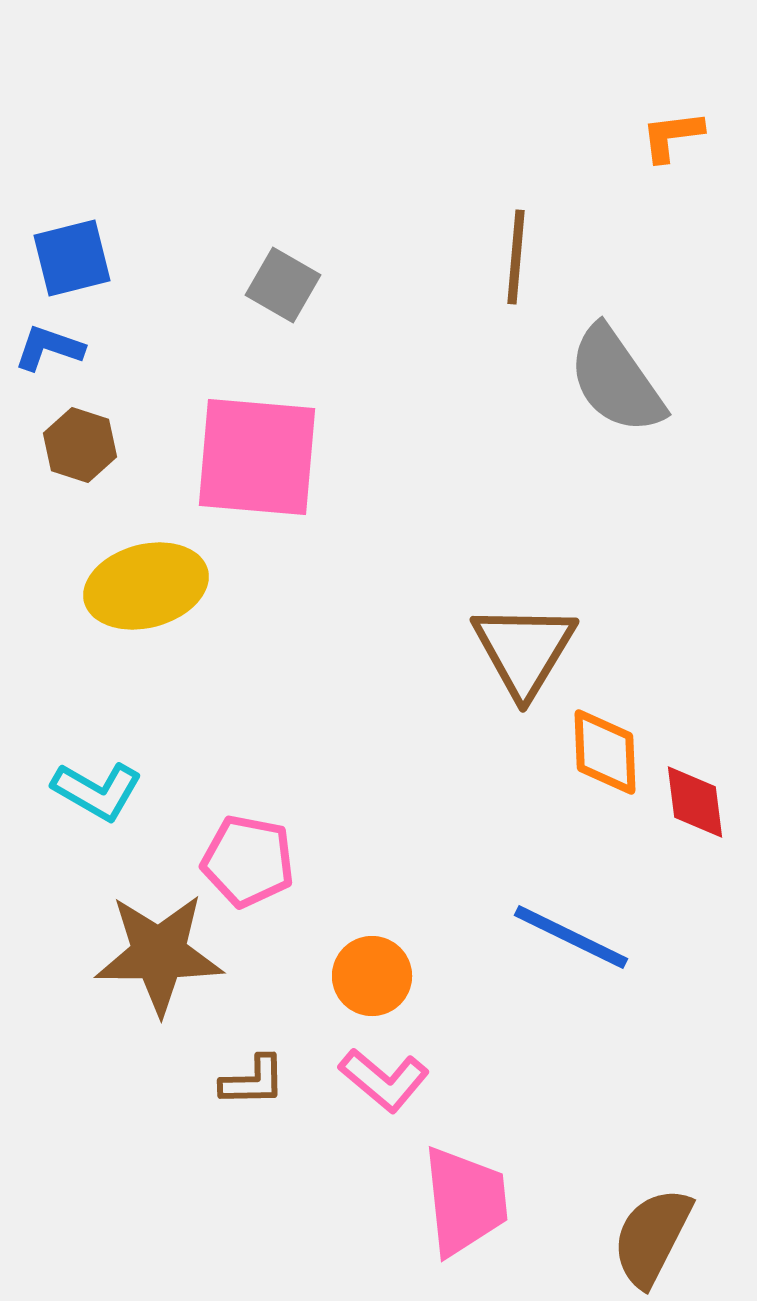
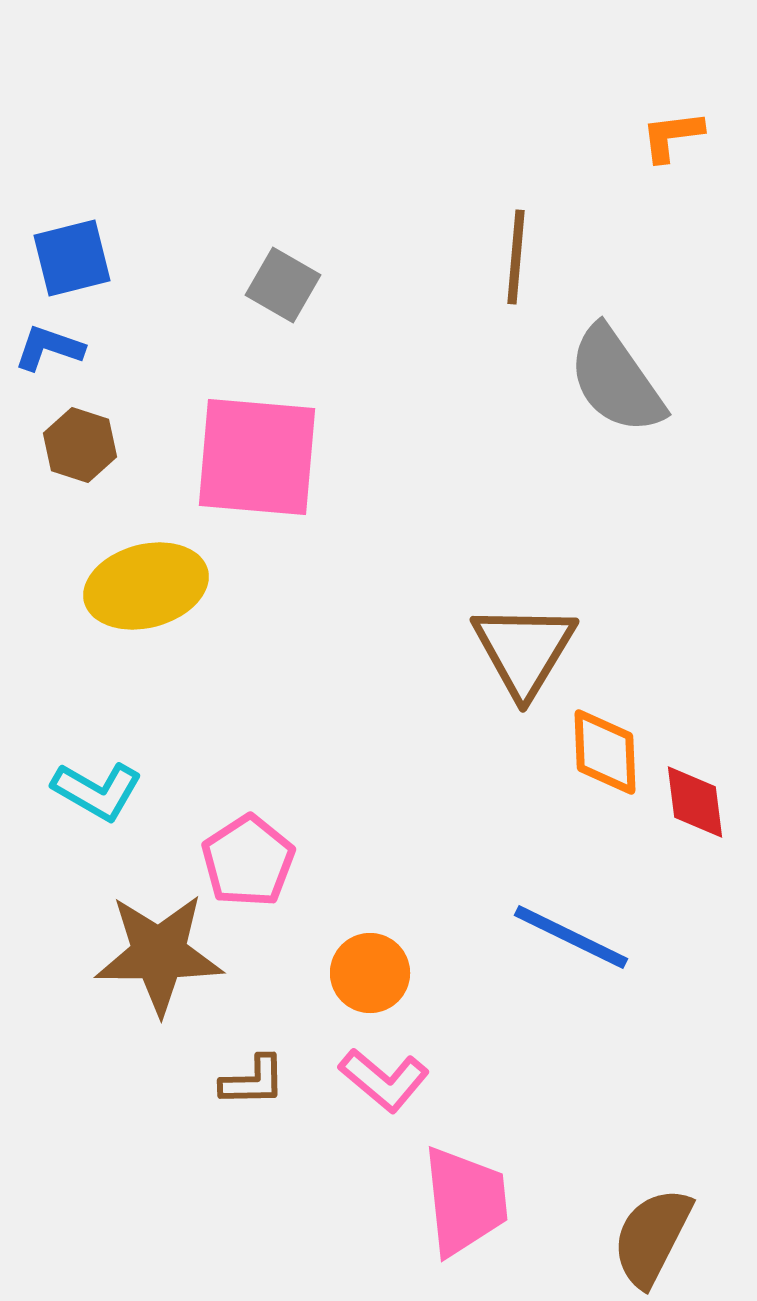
pink pentagon: rotated 28 degrees clockwise
orange circle: moved 2 px left, 3 px up
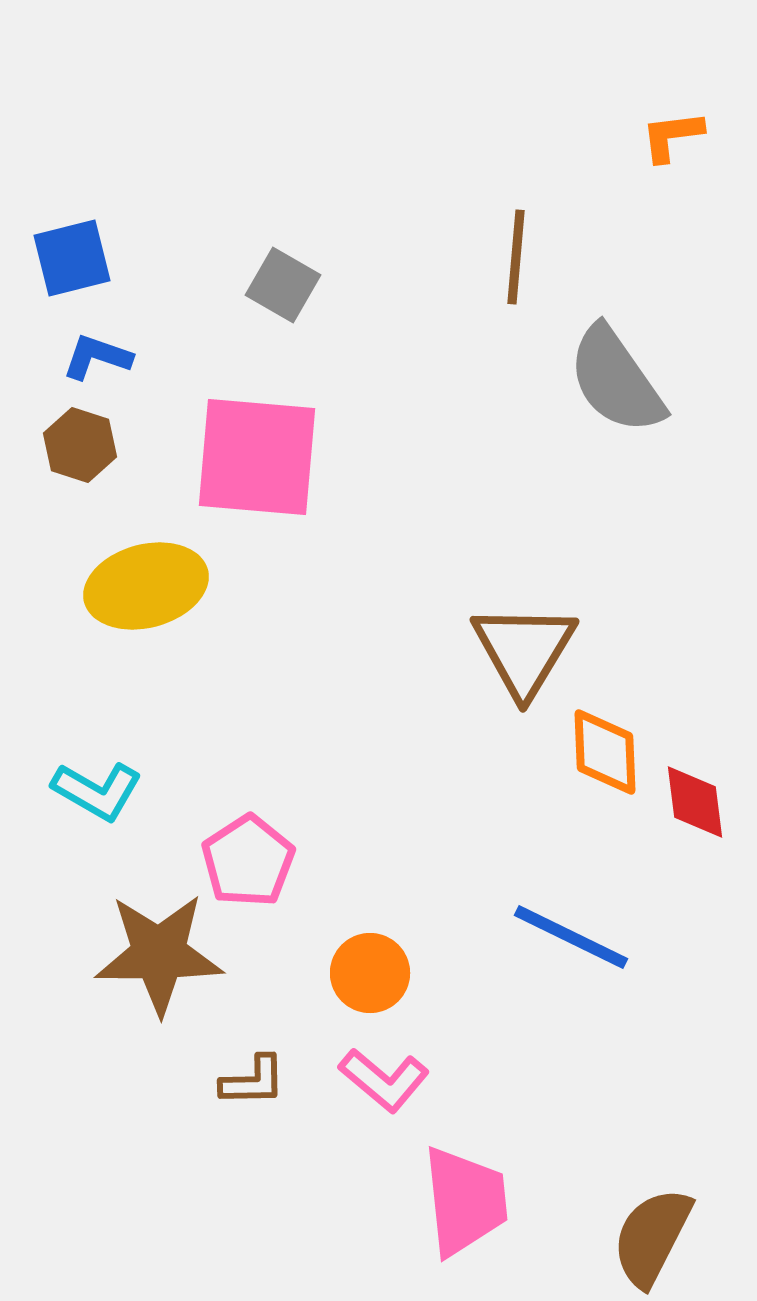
blue L-shape: moved 48 px right, 9 px down
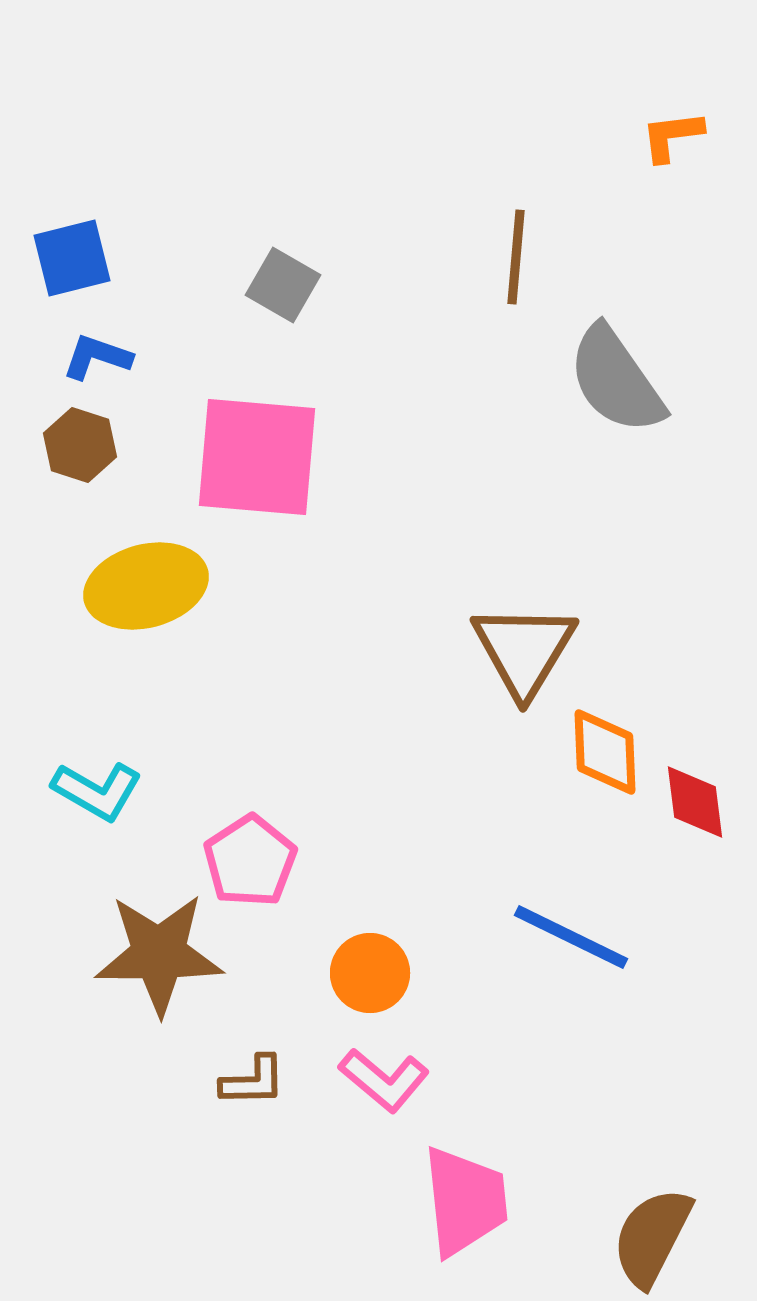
pink pentagon: moved 2 px right
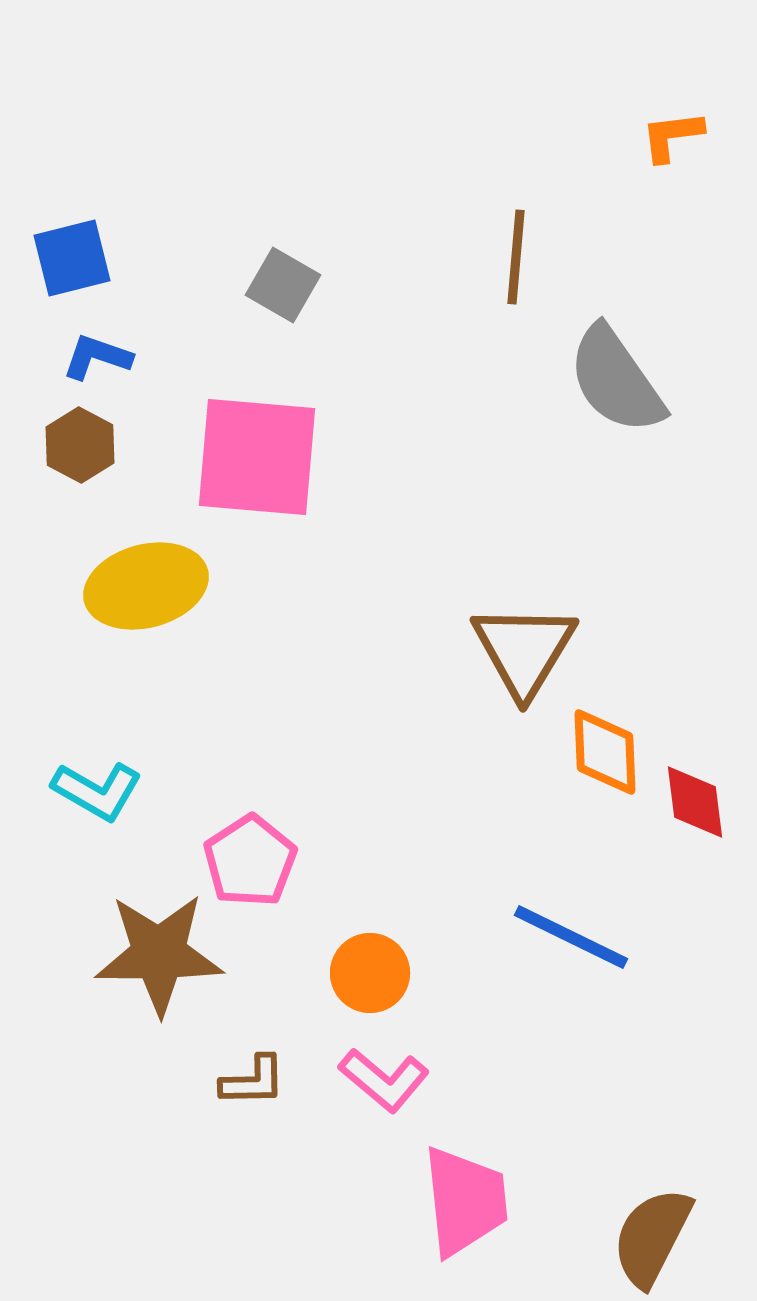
brown hexagon: rotated 10 degrees clockwise
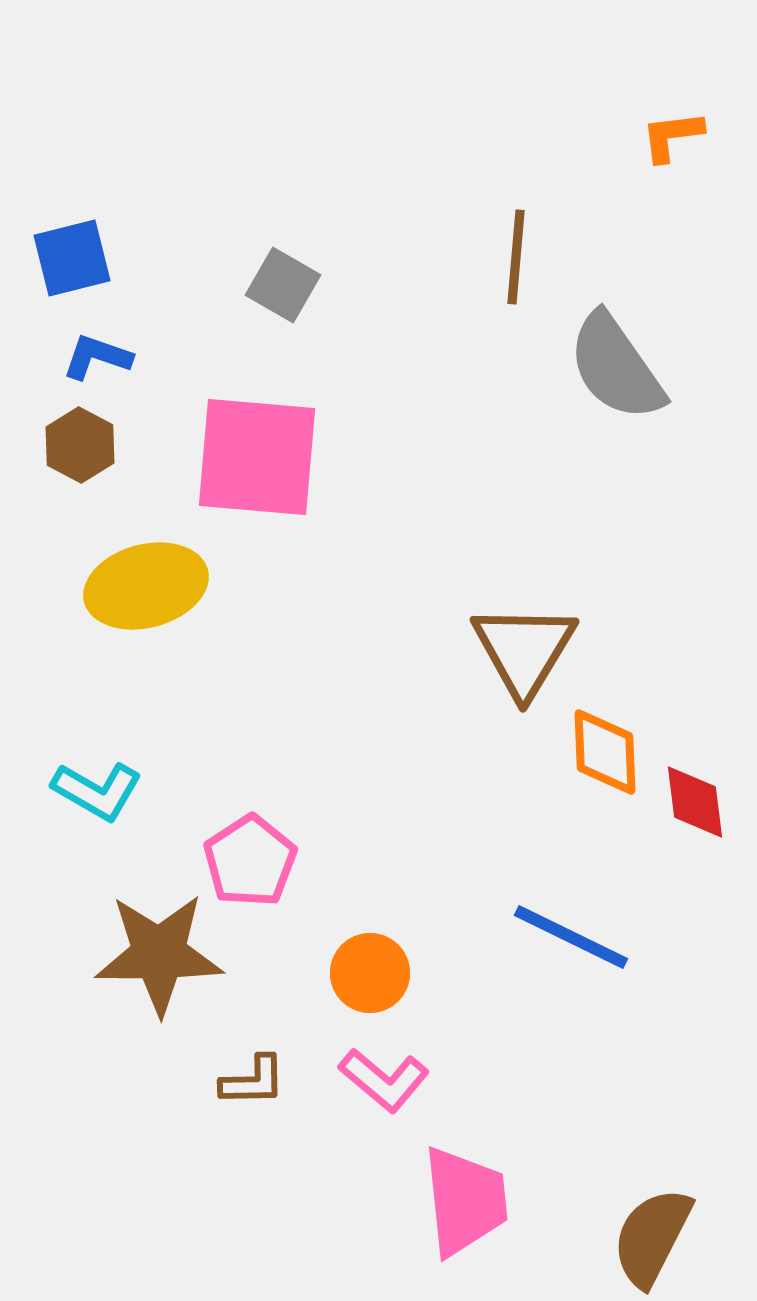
gray semicircle: moved 13 px up
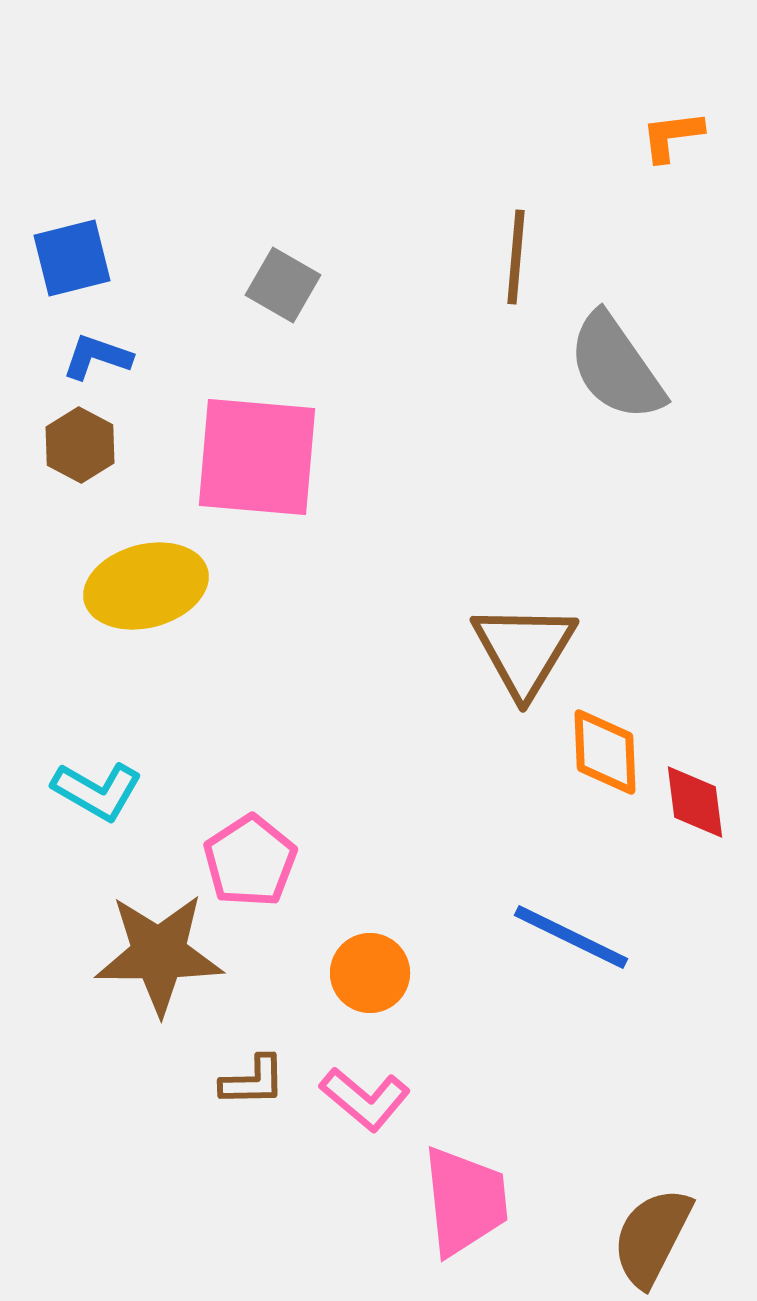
pink L-shape: moved 19 px left, 19 px down
